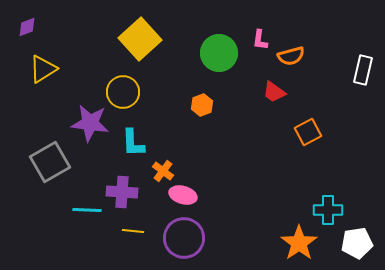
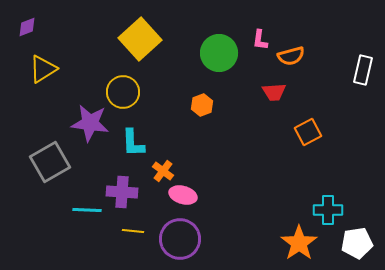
red trapezoid: rotated 40 degrees counterclockwise
purple circle: moved 4 px left, 1 px down
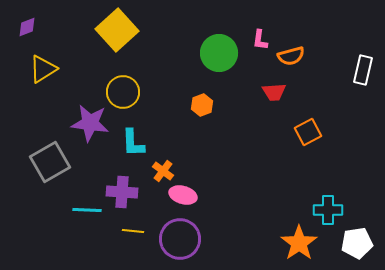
yellow square: moved 23 px left, 9 px up
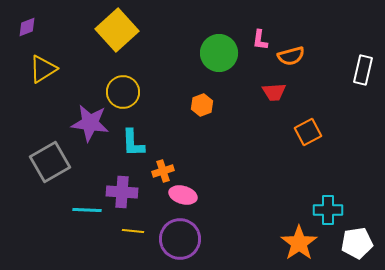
orange cross: rotated 35 degrees clockwise
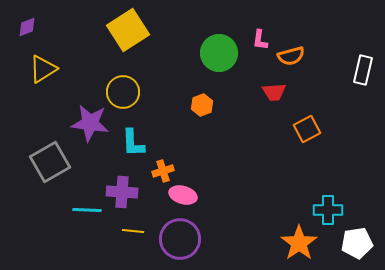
yellow square: moved 11 px right; rotated 9 degrees clockwise
orange square: moved 1 px left, 3 px up
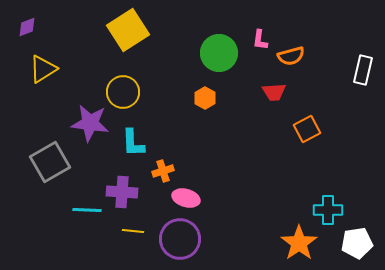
orange hexagon: moved 3 px right, 7 px up; rotated 10 degrees counterclockwise
pink ellipse: moved 3 px right, 3 px down
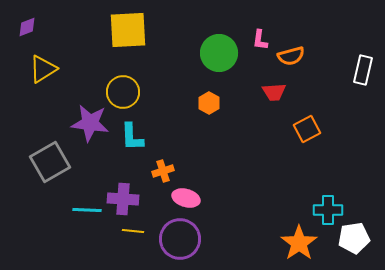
yellow square: rotated 30 degrees clockwise
orange hexagon: moved 4 px right, 5 px down
cyan L-shape: moved 1 px left, 6 px up
purple cross: moved 1 px right, 7 px down
white pentagon: moved 3 px left, 5 px up
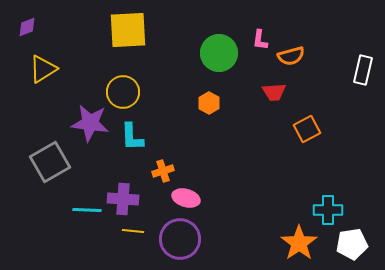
white pentagon: moved 2 px left, 6 px down
